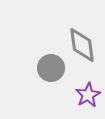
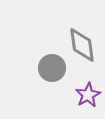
gray circle: moved 1 px right
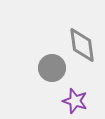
purple star: moved 13 px left, 6 px down; rotated 25 degrees counterclockwise
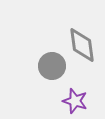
gray circle: moved 2 px up
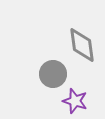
gray circle: moved 1 px right, 8 px down
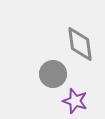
gray diamond: moved 2 px left, 1 px up
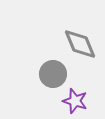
gray diamond: rotated 15 degrees counterclockwise
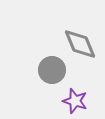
gray circle: moved 1 px left, 4 px up
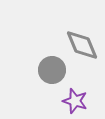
gray diamond: moved 2 px right, 1 px down
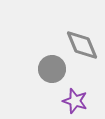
gray circle: moved 1 px up
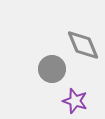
gray diamond: moved 1 px right
